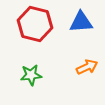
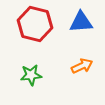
orange arrow: moved 5 px left, 1 px up
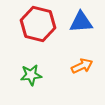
red hexagon: moved 3 px right
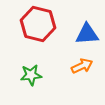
blue triangle: moved 6 px right, 12 px down
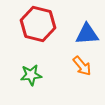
orange arrow: rotated 75 degrees clockwise
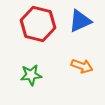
blue triangle: moved 7 px left, 13 px up; rotated 20 degrees counterclockwise
orange arrow: rotated 30 degrees counterclockwise
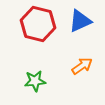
orange arrow: rotated 55 degrees counterclockwise
green star: moved 4 px right, 6 px down
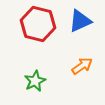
green star: rotated 20 degrees counterclockwise
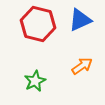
blue triangle: moved 1 px up
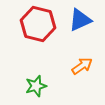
green star: moved 1 px right, 5 px down; rotated 10 degrees clockwise
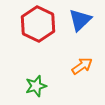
blue triangle: rotated 20 degrees counterclockwise
red hexagon: rotated 12 degrees clockwise
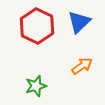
blue triangle: moved 1 px left, 2 px down
red hexagon: moved 1 px left, 2 px down
